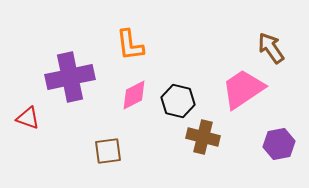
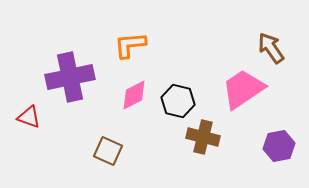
orange L-shape: rotated 92 degrees clockwise
red triangle: moved 1 px right, 1 px up
purple hexagon: moved 2 px down
brown square: rotated 32 degrees clockwise
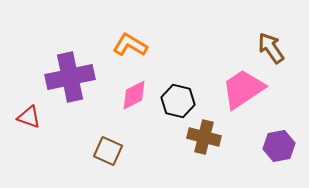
orange L-shape: rotated 36 degrees clockwise
brown cross: moved 1 px right
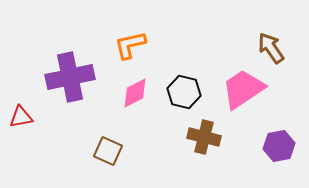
orange L-shape: rotated 44 degrees counterclockwise
pink diamond: moved 1 px right, 2 px up
black hexagon: moved 6 px right, 9 px up
red triangle: moved 8 px left; rotated 30 degrees counterclockwise
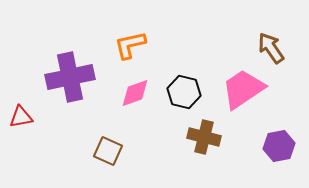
pink diamond: rotated 8 degrees clockwise
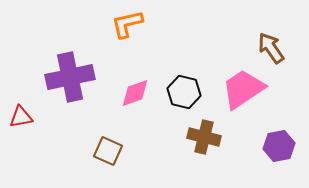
orange L-shape: moved 3 px left, 21 px up
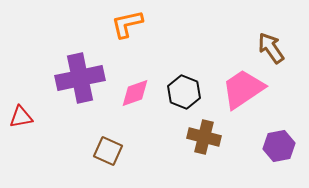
purple cross: moved 10 px right, 1 px down
black hexagon: rotated 8 degrees clockwise
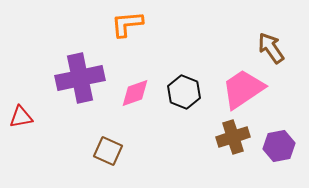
orange L-shape: rotated 8 degrees clockwise
brown cross: moved 29 px right; rotated 32 degrees counterclockwise
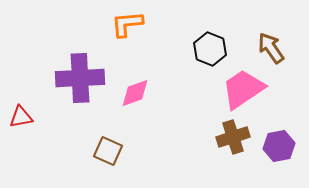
purple cross: rotated 9 degrees clockwise
black hexagon: moved 26 px right, 43 px up
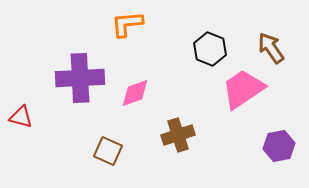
red triangle: rotated 25 degrees clockwise
brown cross: moved 55 px left, 2 px up
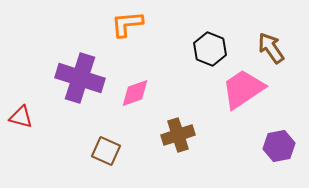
purple cross: rotated 21 degrees clockwise
brown square: moved 2 px left
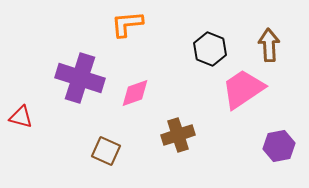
brown arrow: moved 2 px left, 3 px up; rotated 32 degrees clockwise
